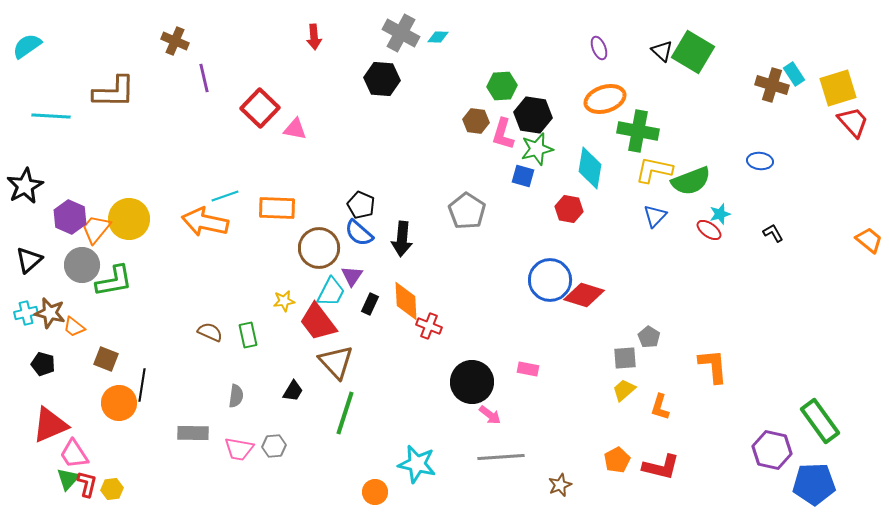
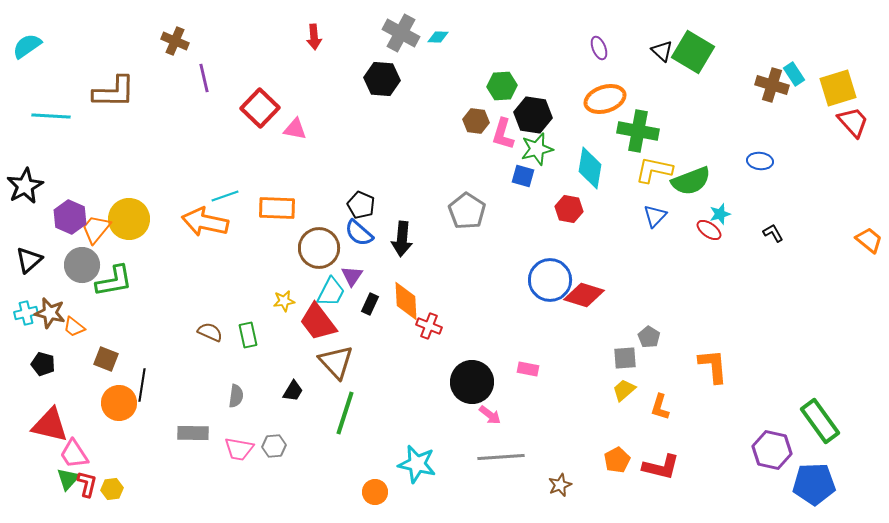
red triangle at (50, 425): rotated 36 degrees clockwise
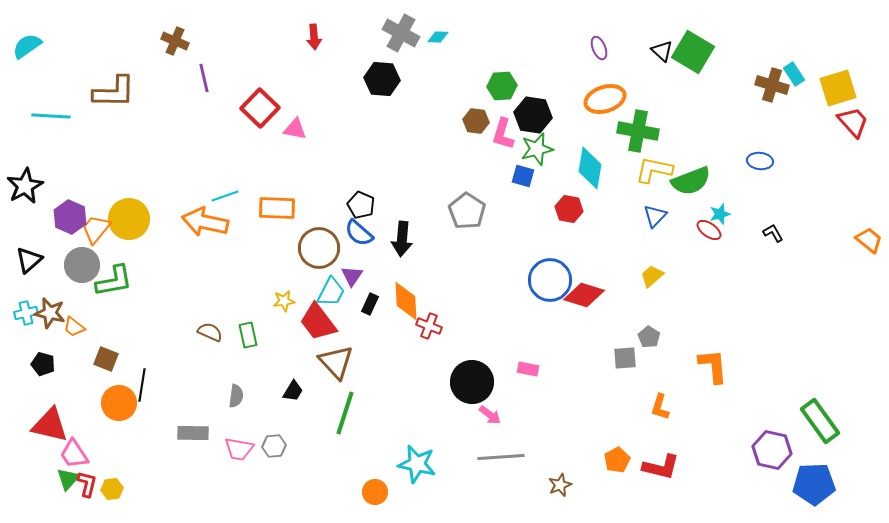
yellow trapezoid at (624, 390): moved 28 px right, 114 px up
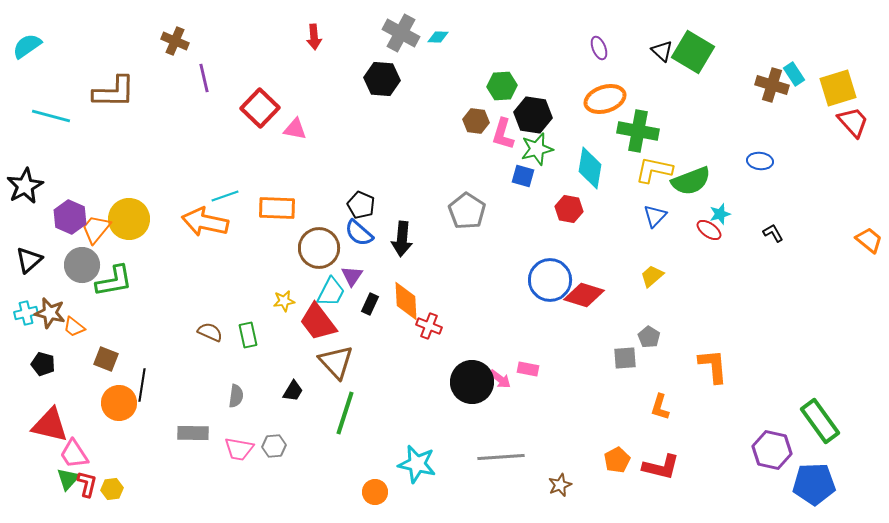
cyan line at (51, 116): rotated 12 degrees clockwise
pink arrow at (490, 415): moved 10 px right, 36 px up
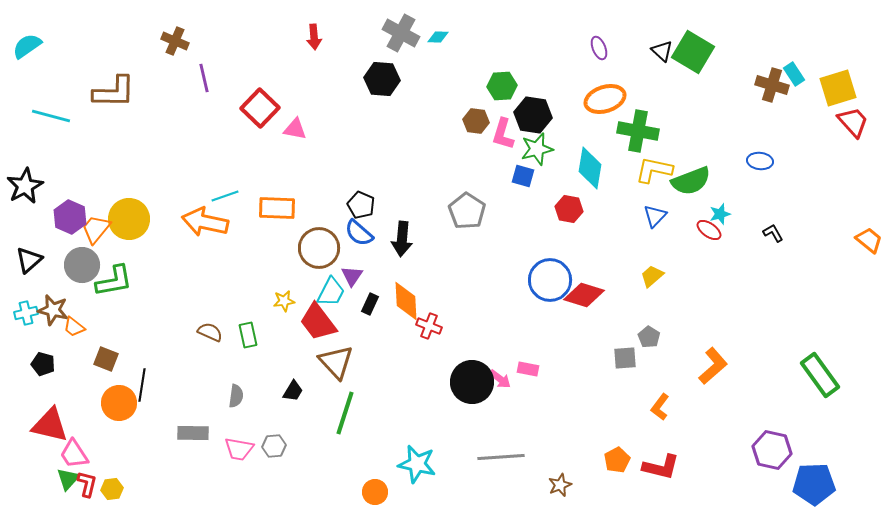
brown star at (50, 313): moved 3 px right, 3 px up
orange L-shape at (713, 366): rotated 54 degrees clockwise
orange L-shape at (660, 407): rotated 20 degrees clockwise
green rectangle at (820, 421): moved 46 px up
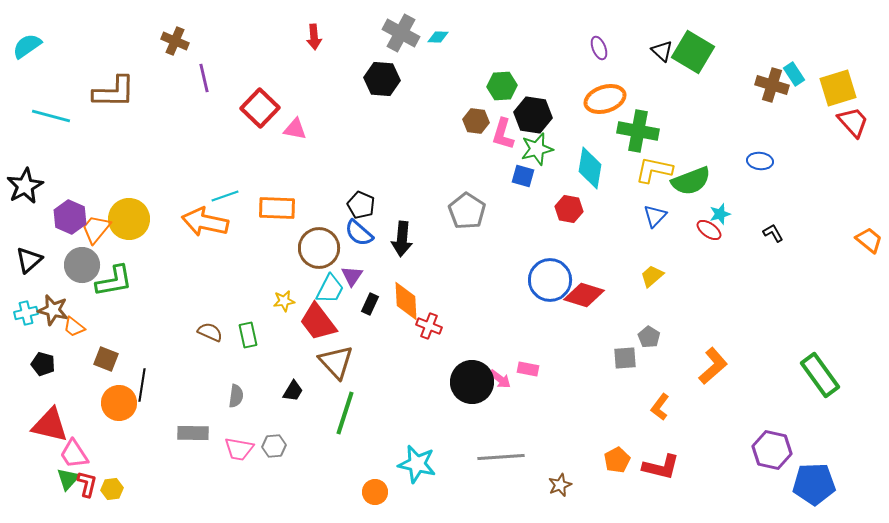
cyan trapezoid at (331, 292): moved 1 px left, 3 px up
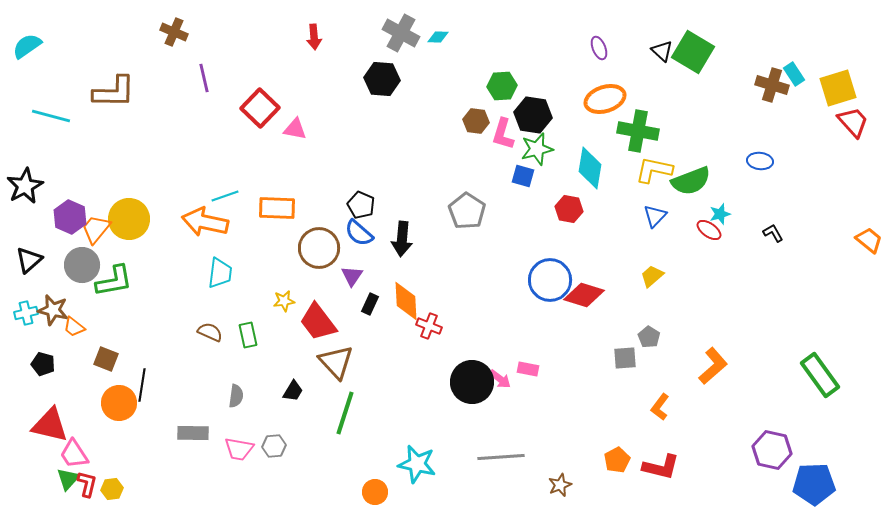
brown cross at (175, 41): moved 1 px left, 9 px up
cyan trapezoid at (330, 289): moved 110 px left, 16 px up; rotated 20 degrees counterclockwise
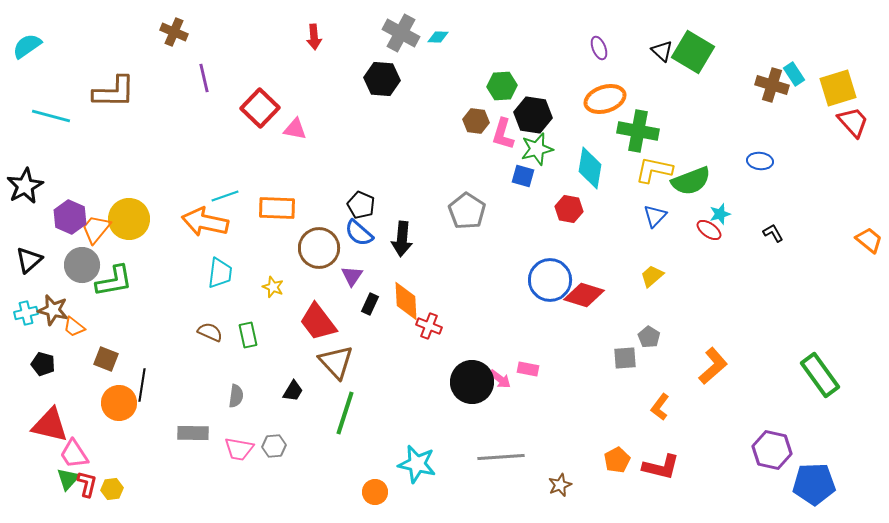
yellow star at (284, 301): moved 11 px left, 14 px up; rotated 30 degrees clockwise
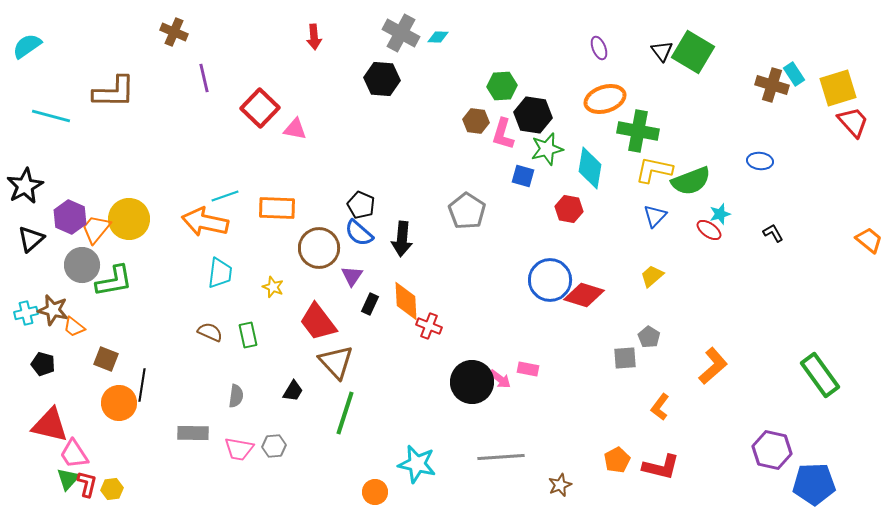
black triangle at (662, 51): rotated 10 degrees clockwise
green star at (537, 149): moved 10 px right
black triangle at (29, 260): moved 2 px right, 21 px up
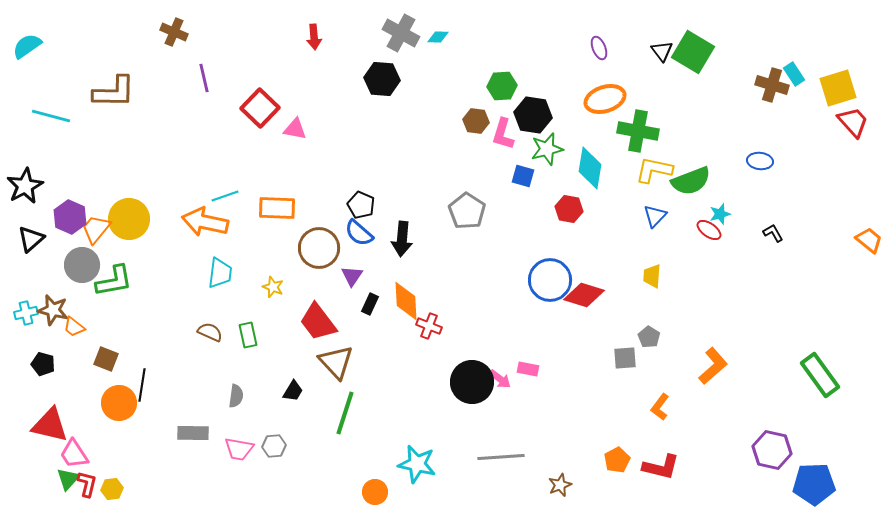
yellow trapezoid at (652, 276): rotated 45 degrees counterclockwise
